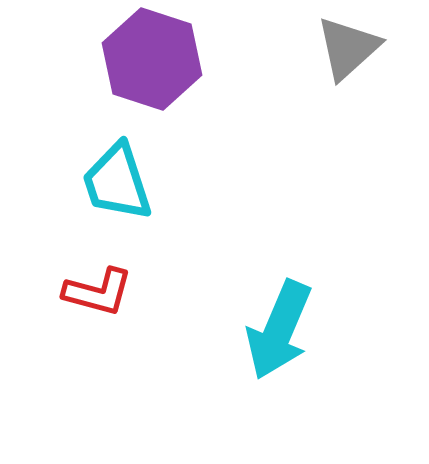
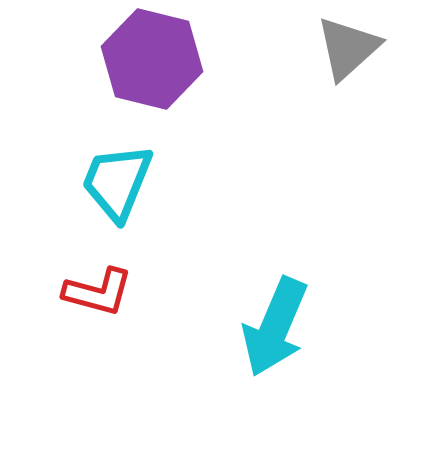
purple hexagon: rotated 4 degrees counterclockwise
cyan trapezoid: rotated 40 degrees clockwise
cyan arrow: moved 4 px left, 3 px up
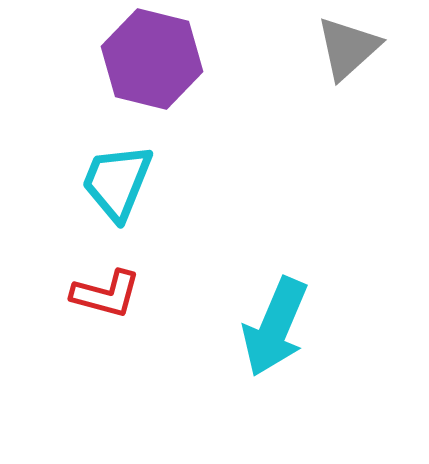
red L-shape: moved 8 px right, 2 px down
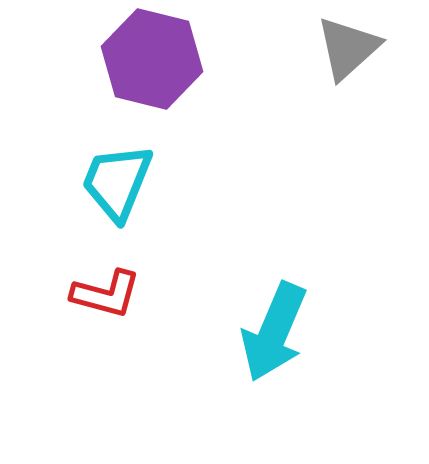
cyan arrow: moved 1 px left, 5 px down
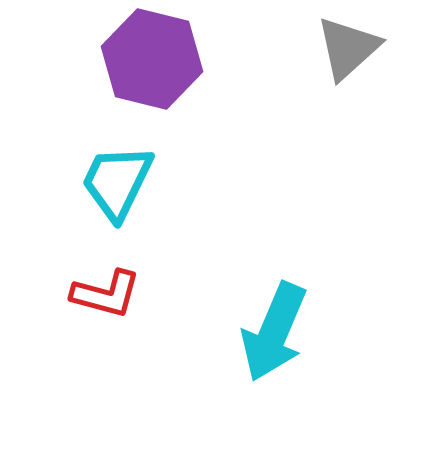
cyan trapezoid: rotated 4 degrees clockwise
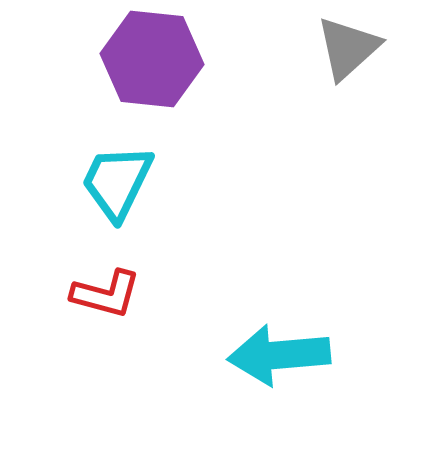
purple hexagon: rotated 8 degrees counterclockwise
cyan arrow: moved 5 px right, 23 px down; rotated 62 degrees clockwise
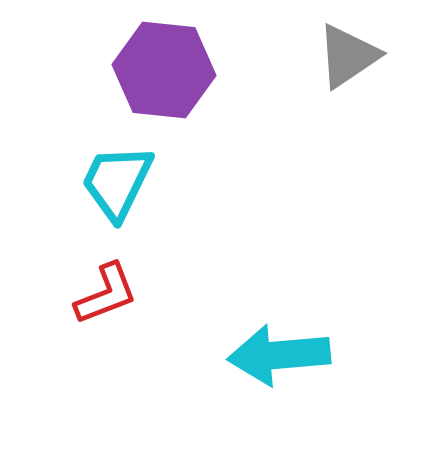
gray triangle: moved 8 px down; rotated 8 degrees clockwise
purple hexagon: moved 12 px right, 11 px down
red L-shape: rotated 36 degrees counterclockwise
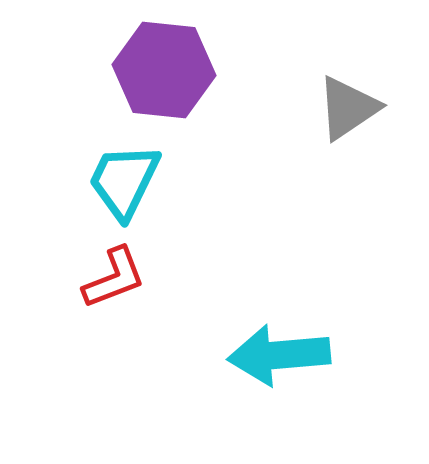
gray triangle: moved 52 px down
cyan trapezoid: moved 7 px right, 1 px up
red L-shape: moved 8 px right, 16 px up
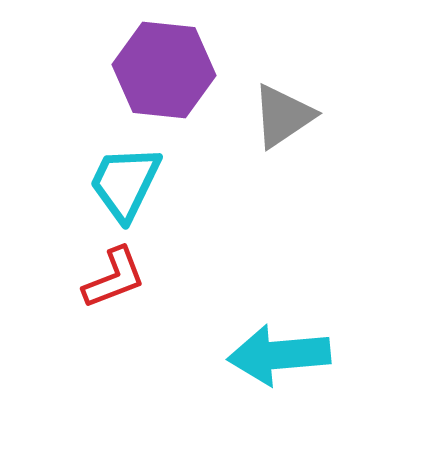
gray triangle: moved 65 px left, 8 px down
cyan trapezoid: moved 1 px right, 2 px down
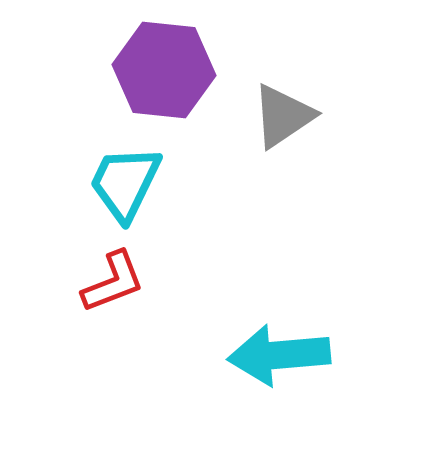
red L-shape: moved 1 px left, 4 px down
